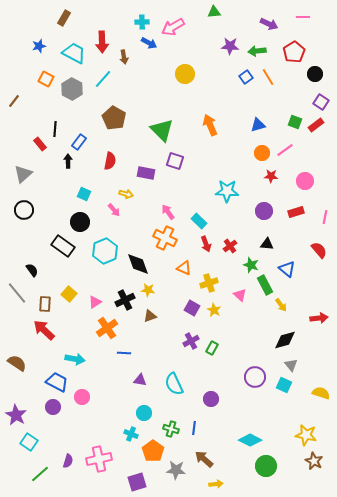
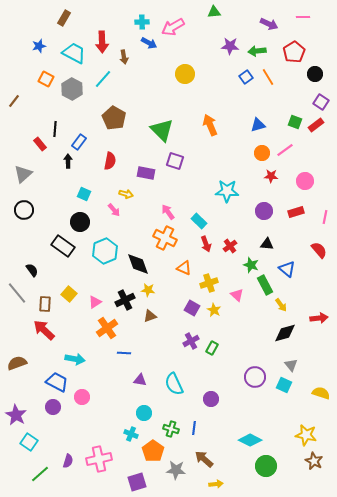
pink triangle at (240, 295): moved 3 px left
black diamond at (285, 340): moved 7 px up
brown semicircle at (17, 363): rotated 54 degrees counterclockwise
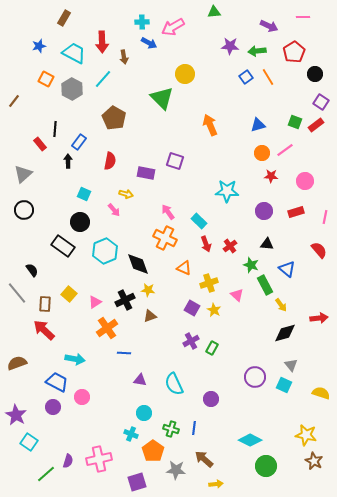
purple arrow at (269, 24): moved 2 px down
green triangle at (162, 130): moved 32 px up
green line at (40, 474): moved 6 px right
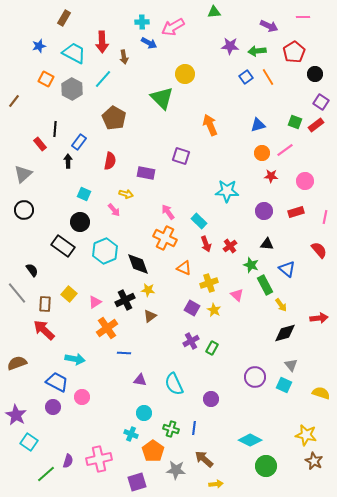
purple square at (175, 161): moved 6 px right, 5 px up
brown triangle at (150, 316): rotated 16 degrees counterclockwise
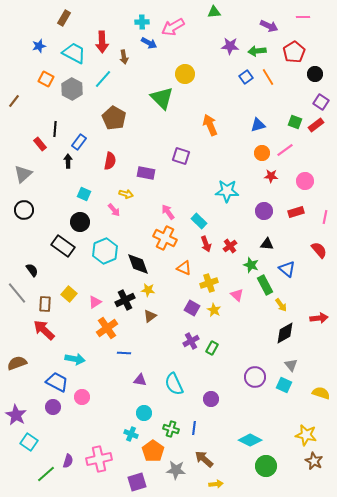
black diamond at (285, 333): rotated 15 degrees counterclockwise
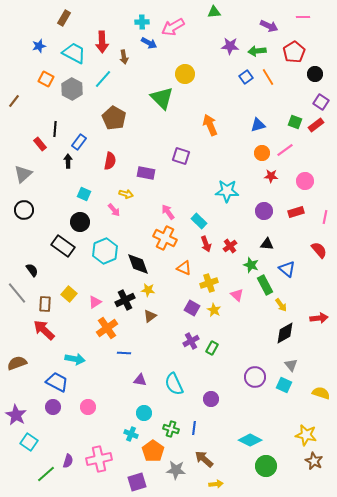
pink circle at (82, 397): moved 6 px right, 10 px down
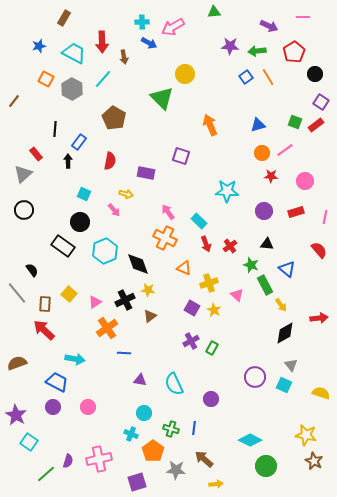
red rectangle at (40, 144): moved 4 px left, 10 px down
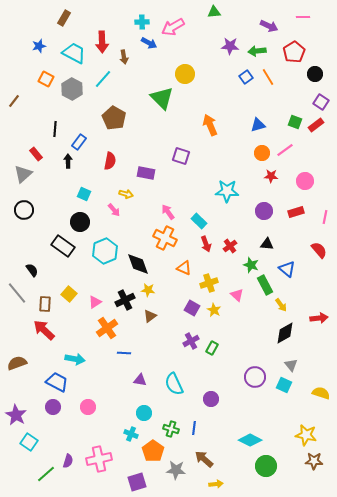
brown star at (314, 461): rotated 24 degrees counterclockwise
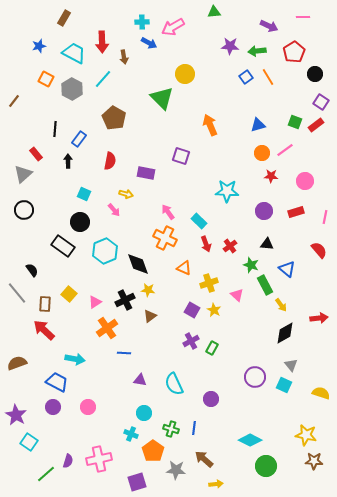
blue rectangle at (79, 142): moved 3 px up
purple square at (192, 308): moved 2 px down
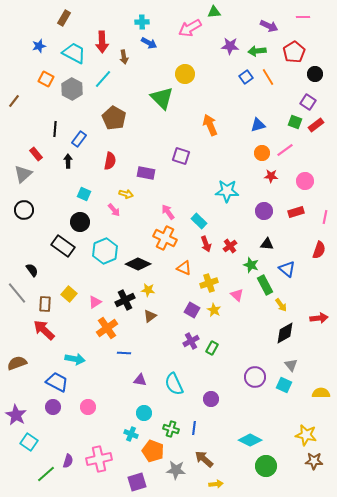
pink arrow at (173, 27): moved 17 px right, 1 px down
purple square at (321, 102): moved 13 px left
red semicircle at (319, 250): rotated 60 degrees clockwise
black diamond at (138, 264): rotated 45 degrees counterclockwise
yellow semicircle at (321, 393): rotated 18 degrees counterclockwise
orange pentagon at (153, 451): rotated 15 degrees counterclockwise
